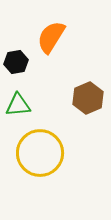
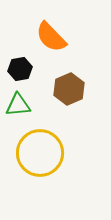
orange semicircle: rotated 76 degrees counterclockwise
black hexagon: moved 4 px right, 7 px down
brown hexagon: moved 19 px left, 9 px up
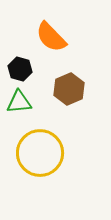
black hexagon: rotated 25 degrees clockwise
green triangle: moved 1 px right, 3 px up
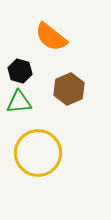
orange semicircle: rotated 8 degrees counterclockwise
black hexagon: moved 2 px down
yellow circle: moved 2 px left
